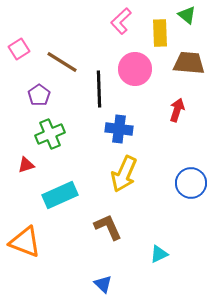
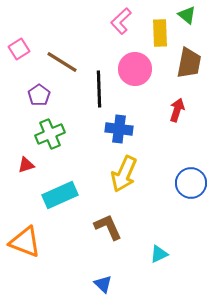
brown trapezoid: rotated 96 degrees clockwise
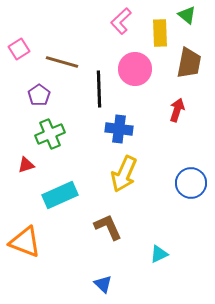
brown line: rotated 16 degrees counterclockwise
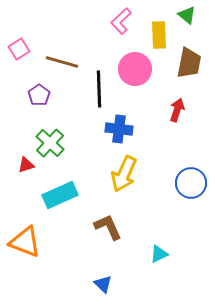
yellow rectangle: moved 1 px left, 2 px down
green cross: moved 9 px down; rotated 24 degrees counterclockwise
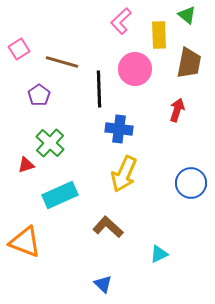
brown L-shape: rotated 24 degrees counterclockwise
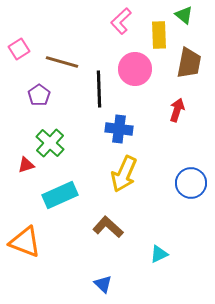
green triangle: moved 3 px left
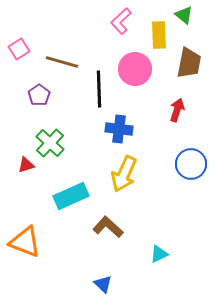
blue circle: moved 19 px up
cyan rectangle: moved 11 px right, 1 px down
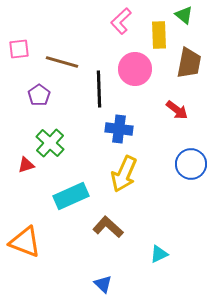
pink square: rotated 25 degrees clockwise
red arrow: rotated 110 degrees clockwise
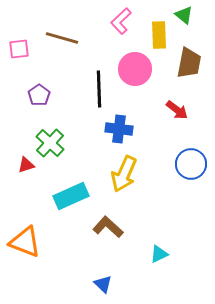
brown line: moved 24 px up
